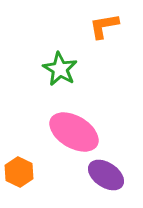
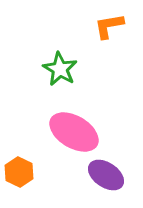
orange L-shape: moved 5 px right
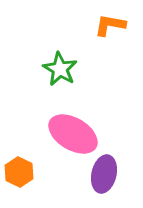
orange L-shape: moved 1 px right, 1 px up; rotated 20 degrees clockwise
pink ellipse: moved 1 px left, 2 px down
purple ellipse: moved 2 px left, 1 px up; rotated 69 degrees clockwise
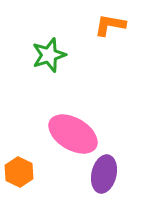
green star: moved 11 px left, 14 px up; rotated 24 degrees clockwise
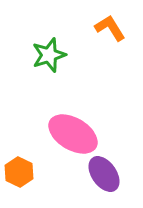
orange L-shape: moved 3 px down; rotated 48 degrees clockwise
purple ellipse: rotated 48 degrees counterclockwise
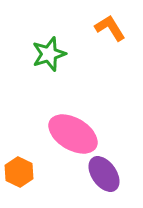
green star: moved 1 px up
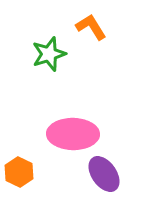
orange L-shape: moved 19 px left, 1 px up
pink ellipse: rotated 30 degrees counterclockwise
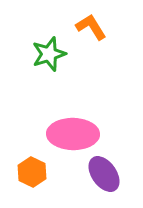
orange hexagon: moved 13 px right
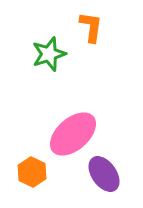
orange L-shape: rotated 40 degrees clockwise
pink ellipse: rotated 42 degrees counterclockwise
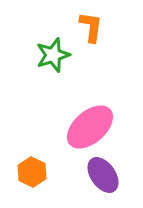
green star: moved 4 px right, 1 px down
pink ellipse: moved 17 px right, 7 px up
purple ellipse: moved 1 px left, 1 px down
